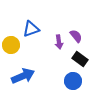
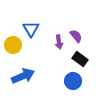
blue triangle: rotated 42 degrees counterclockwise
yellow circle: moved 2 px right
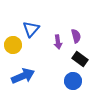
blue triangle: rotated 12 degrees clockwise
purple semicircle: rotated 24 degrees clockwise
purple arrow: moved 1 px left
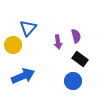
blue triangle: moved 3 px left, 1 px up
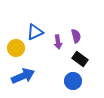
blue triangle: moved 7 px right, 4 px down; rotated 24 degrees clockwise
yellow circle: moved 3 px right, 3 px down
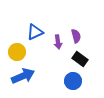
yellow circle: moved 1 px right, 4 px down
